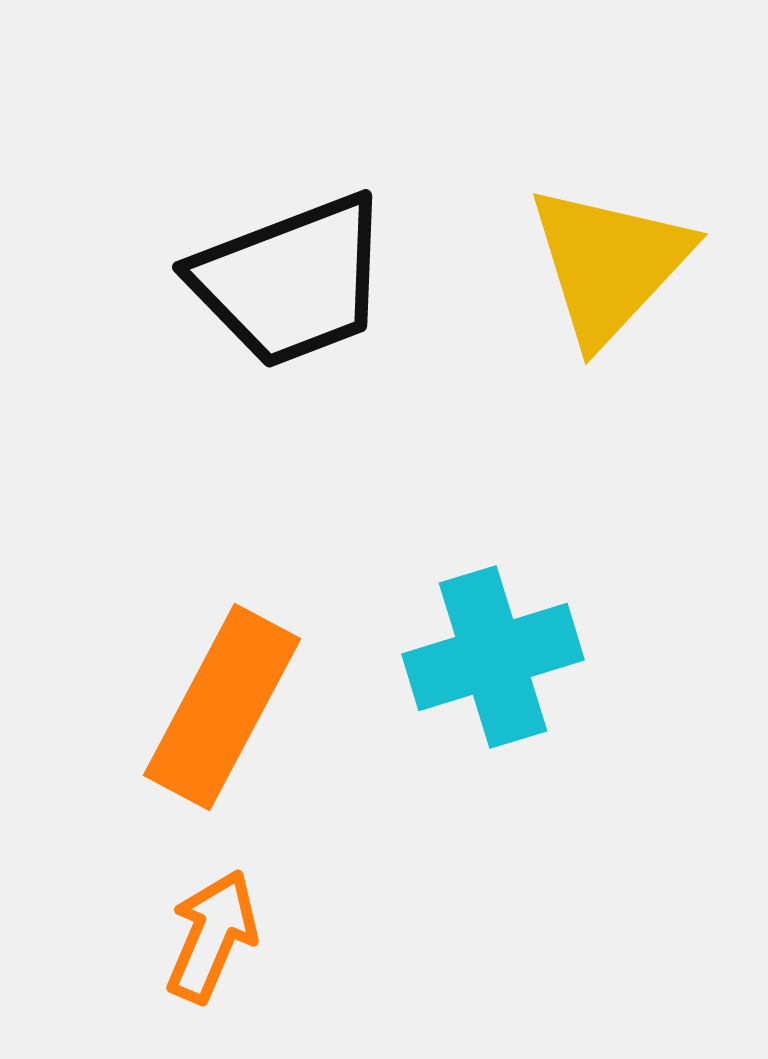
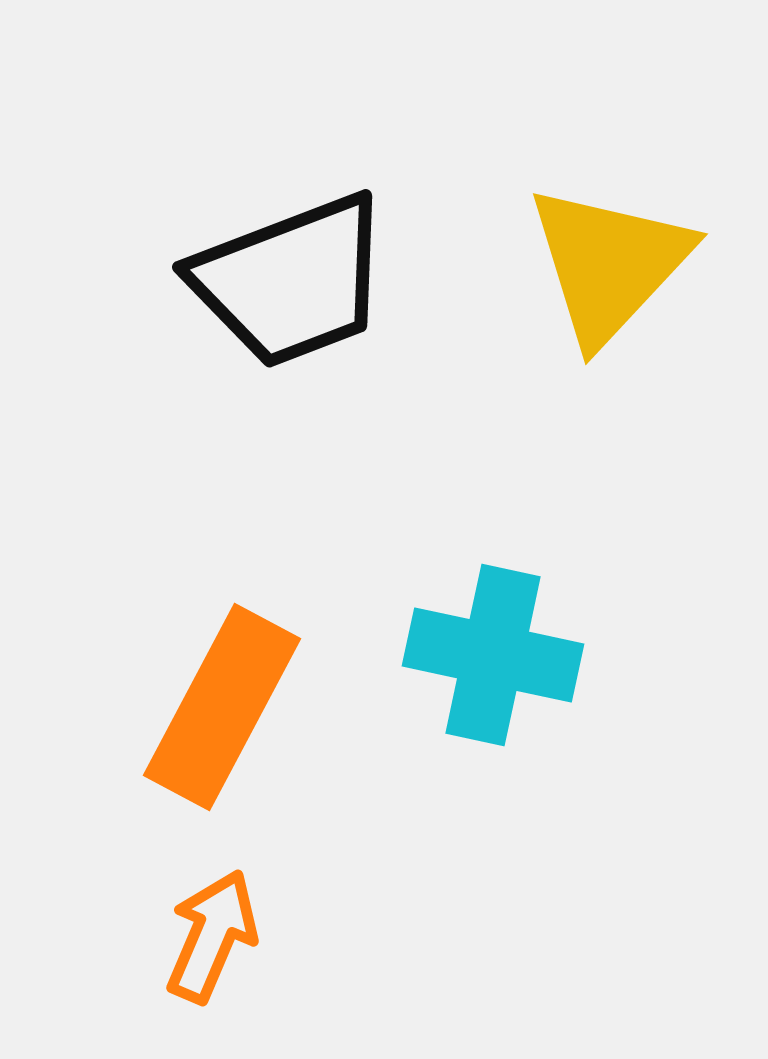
cyan cross: moved 2 px up; rotated 29 degrees clockwise
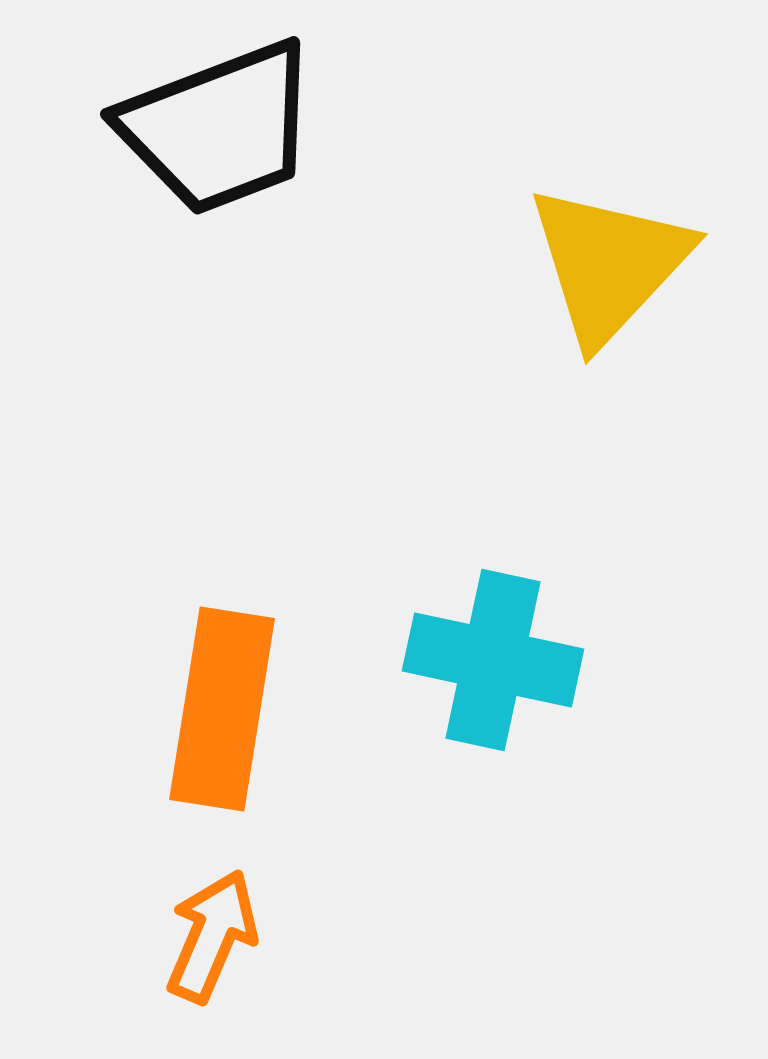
black trapezoid: moved 72 px left, 153 px up
cyan cross: moved 5 px down
orange rectangle: moved 2 px down; rotated 19 degrees counterclockwise
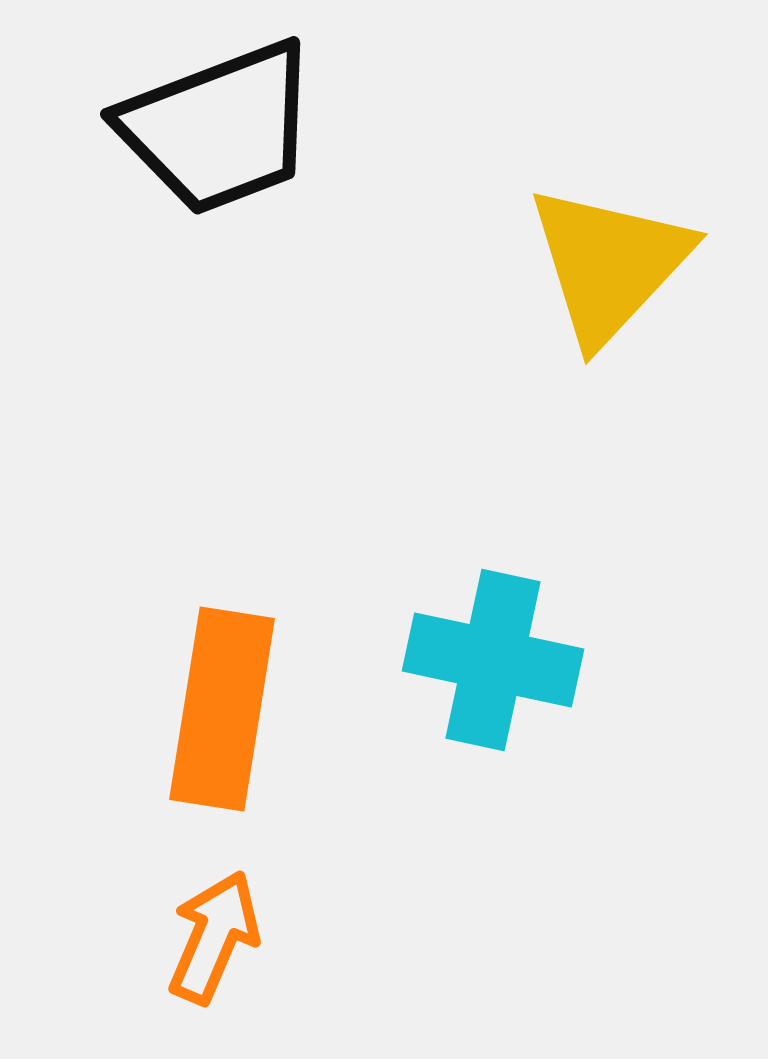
orange arrow: moved 2 px right, 1 px down
